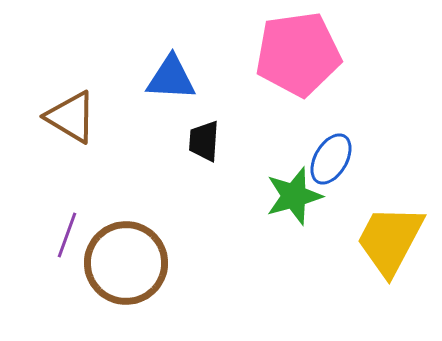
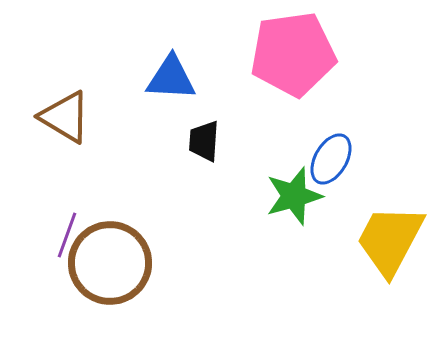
pink pentagon: moved 5 px left
brown triangle: moved 6 px left
brown circle: moved 16 px left
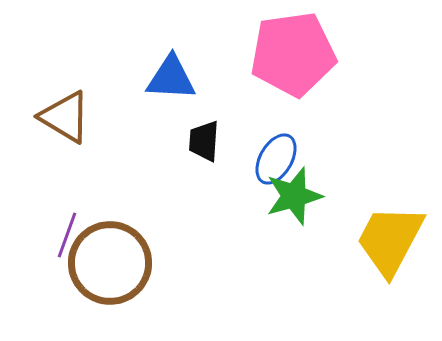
blue ellipse: moved 55 px left
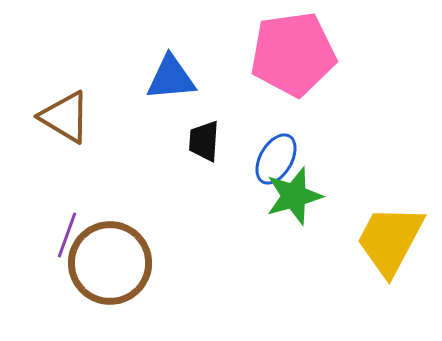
blue triangle: rotated 8 degrees counterclockwise
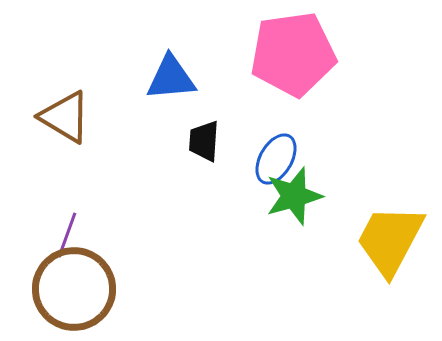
brown circle: moved 36 px left, 26 px down
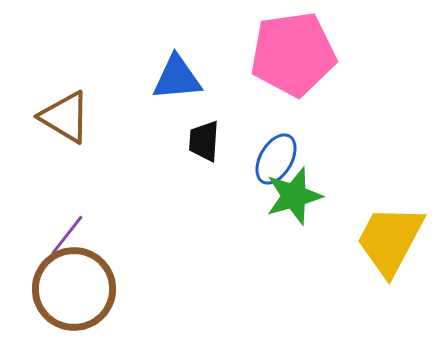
blue triangle: moved 6 px right
purple line: rotated 18 degrees clockwise
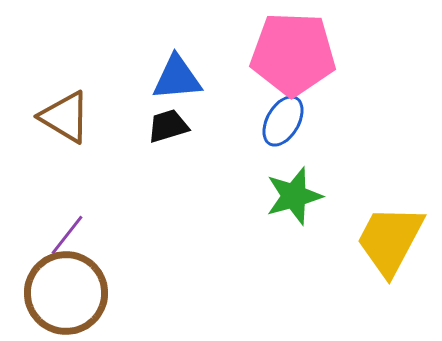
pink pentagon: rotated 10 degrees clockwise
black trapezoid: moved 36 px left, 15 px up; rotated 69 degrees clockwise
blue ellipse: moved 7 px right, 38 px up
brown circle: moved 8 px left, 4 px down
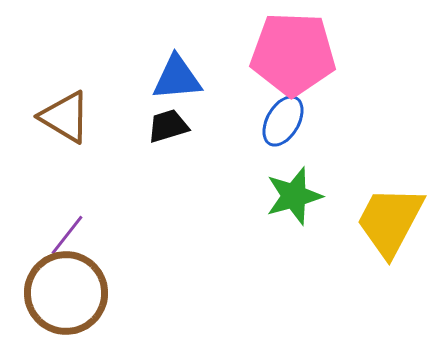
yellow trapezoid: moved 19 px up
